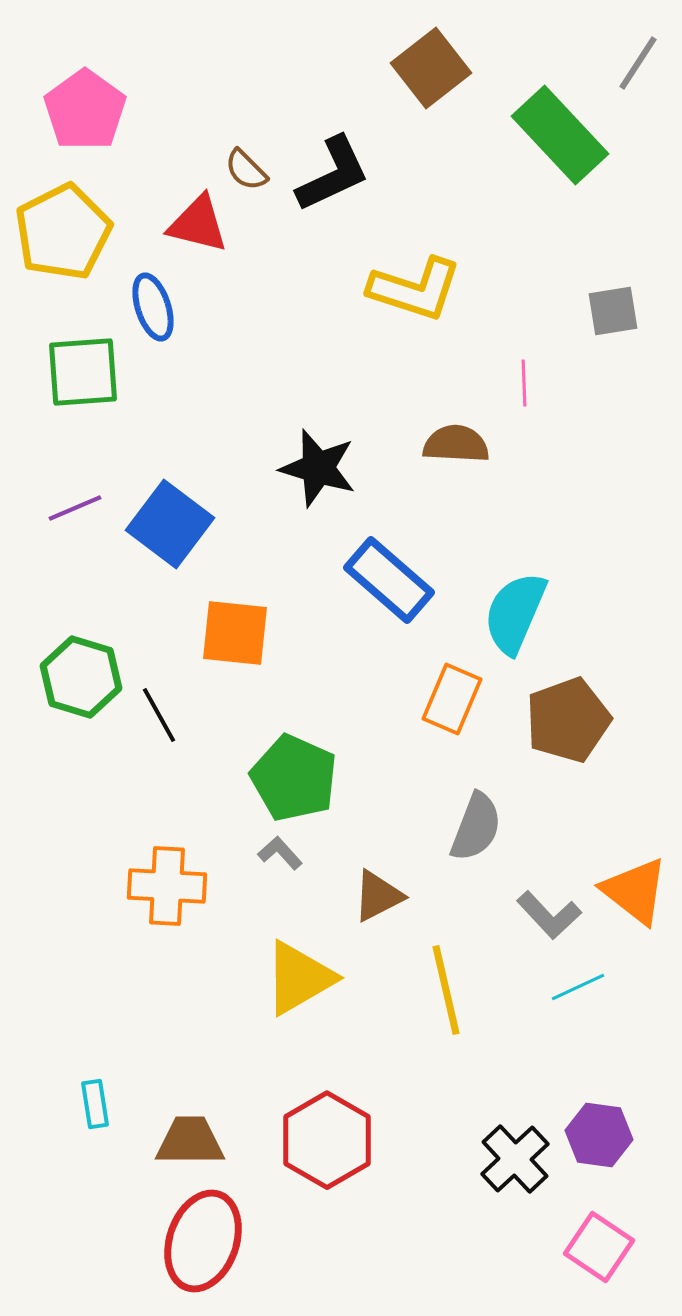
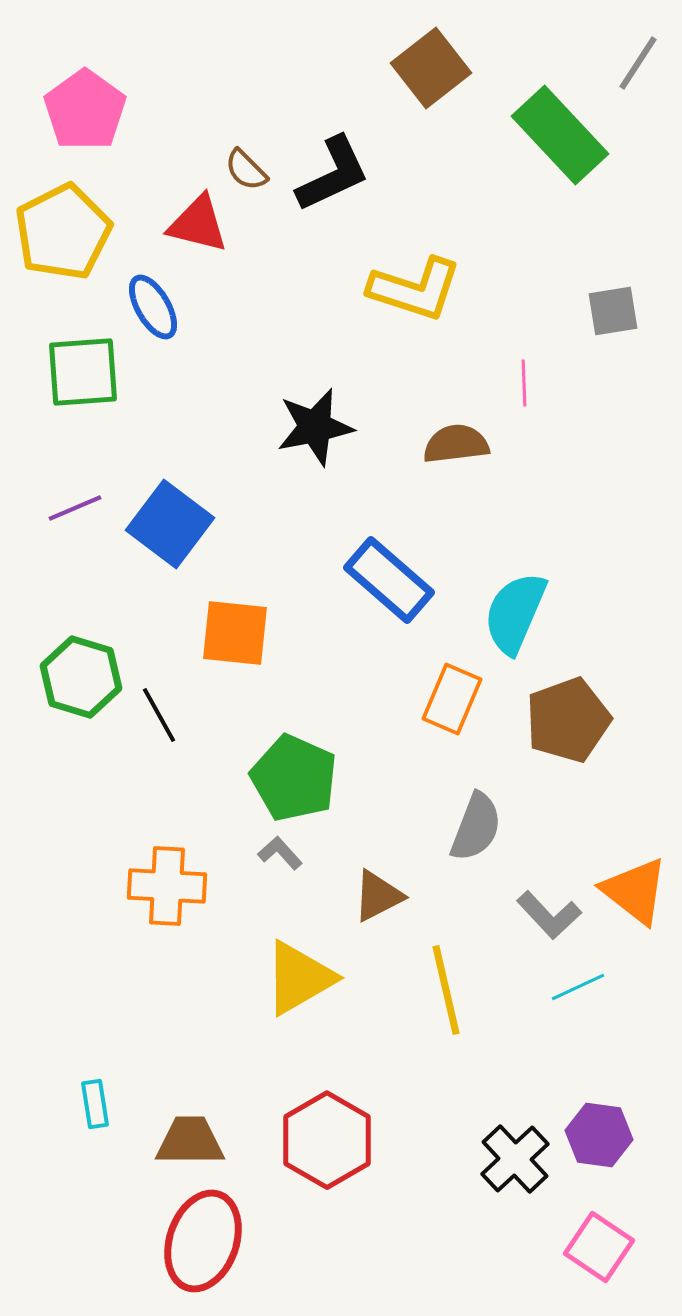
blue ellipse at (153, 307): rotated 12 degrees counterclockwise
brown semicircle at (456, 444): rotated 10 degrees counterclockwise
black star at (318, 468): moved 3 px left, 41 px up; rotated 28 degrees counterclockwise
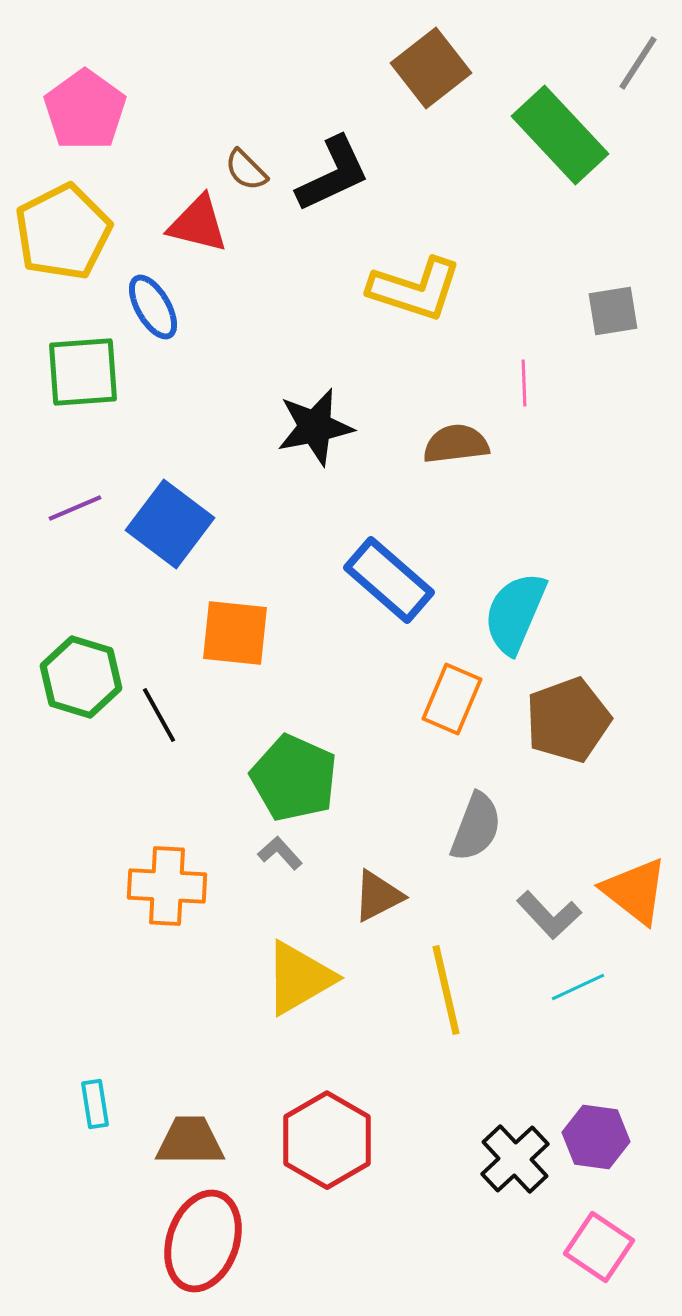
purple hexagon at (599, 1135): moved 3 px left, 2 px down
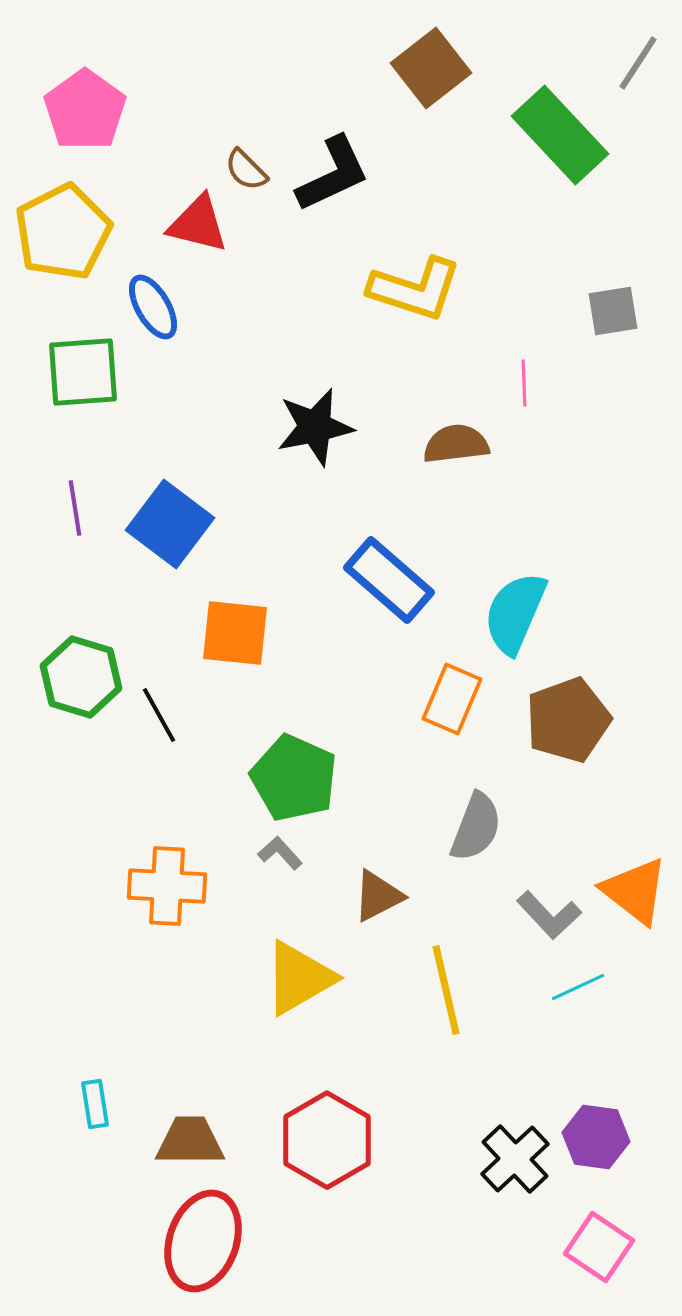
purple line at (75, 508): rotated 76 degrees counterclockwise
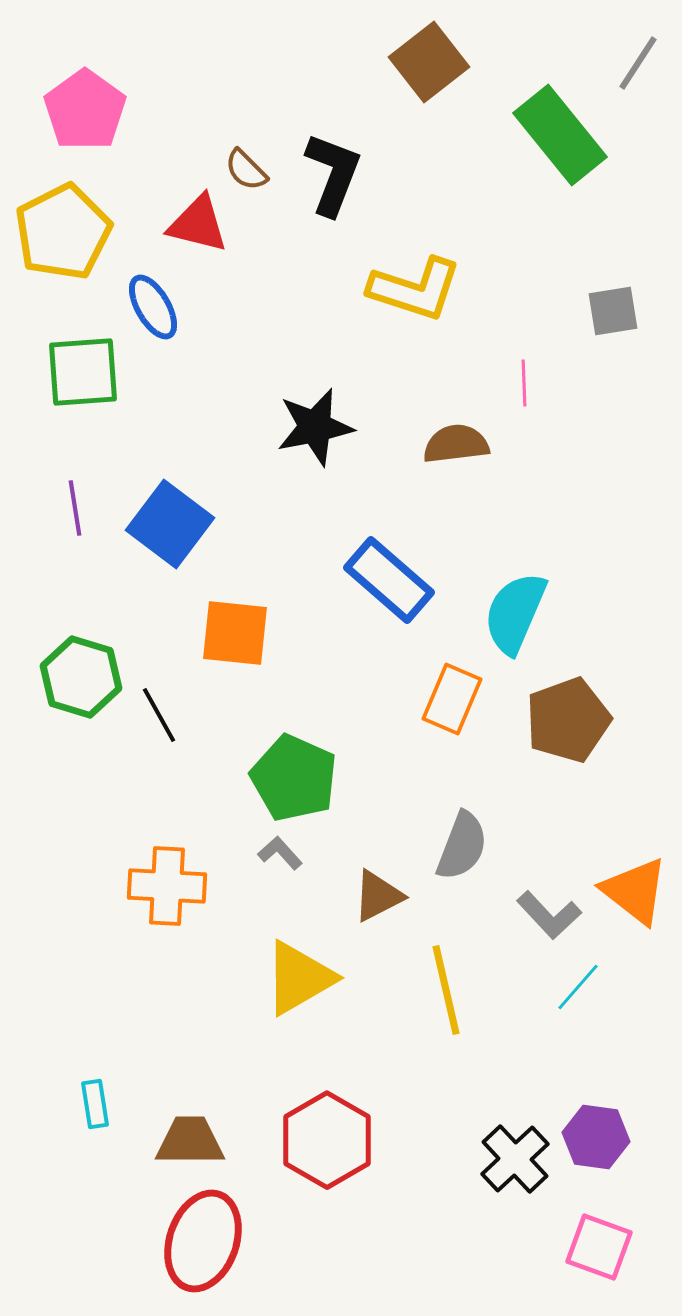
brown square at (431, 68): moved 2 px left, 6 px up
green rectangle at (560, 135): rotated 4 degrees clockwise
black L-shape at (333, 174): rotated 44 degrees counterclockwise
gray semicircle at (476, 827): moved 14 px left, 19 px down
cyan line at (578, 987): rotated 24 degrees counterclockwise
pink square at (599, 1247): rotated 14 degrees counterclockwise
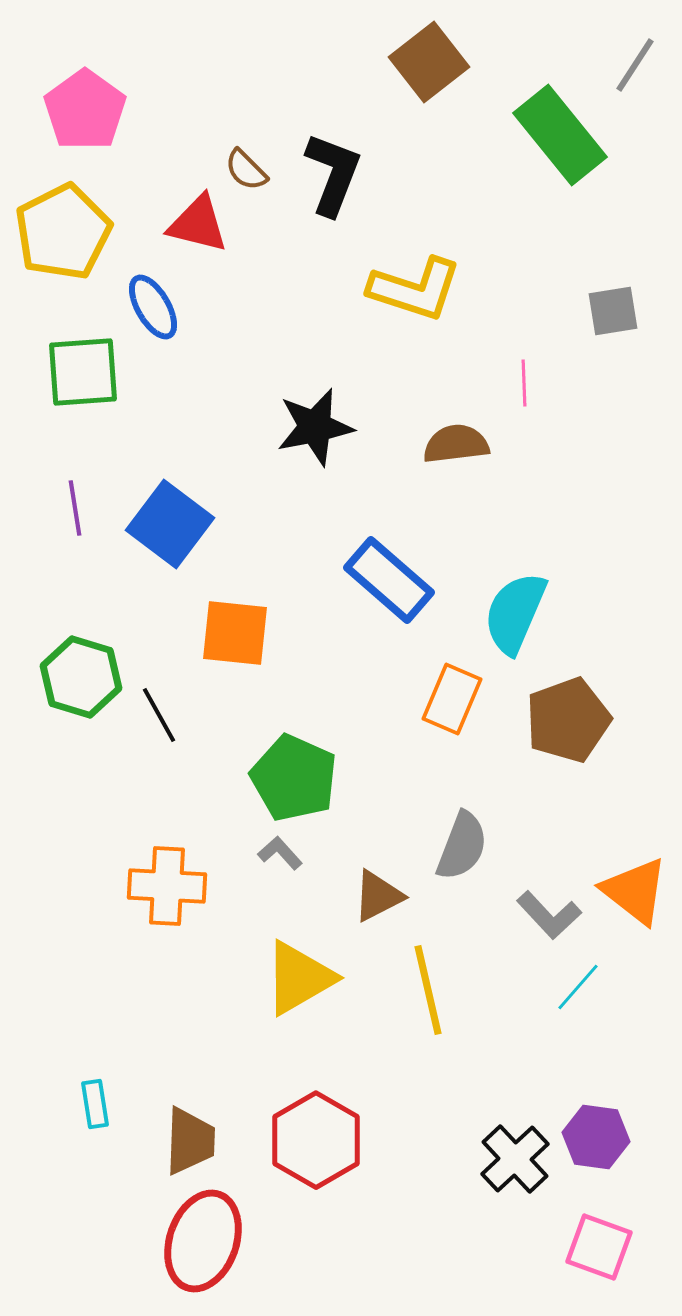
gray line at (638, 63): moved 3 px left, 2 px down
yellow line at (446, 990): moved 18 px left
red hexagon at (327, 1140): moved 11 px left
brown trapezoid at (190, 1141): rotated 92 degrees clockwise
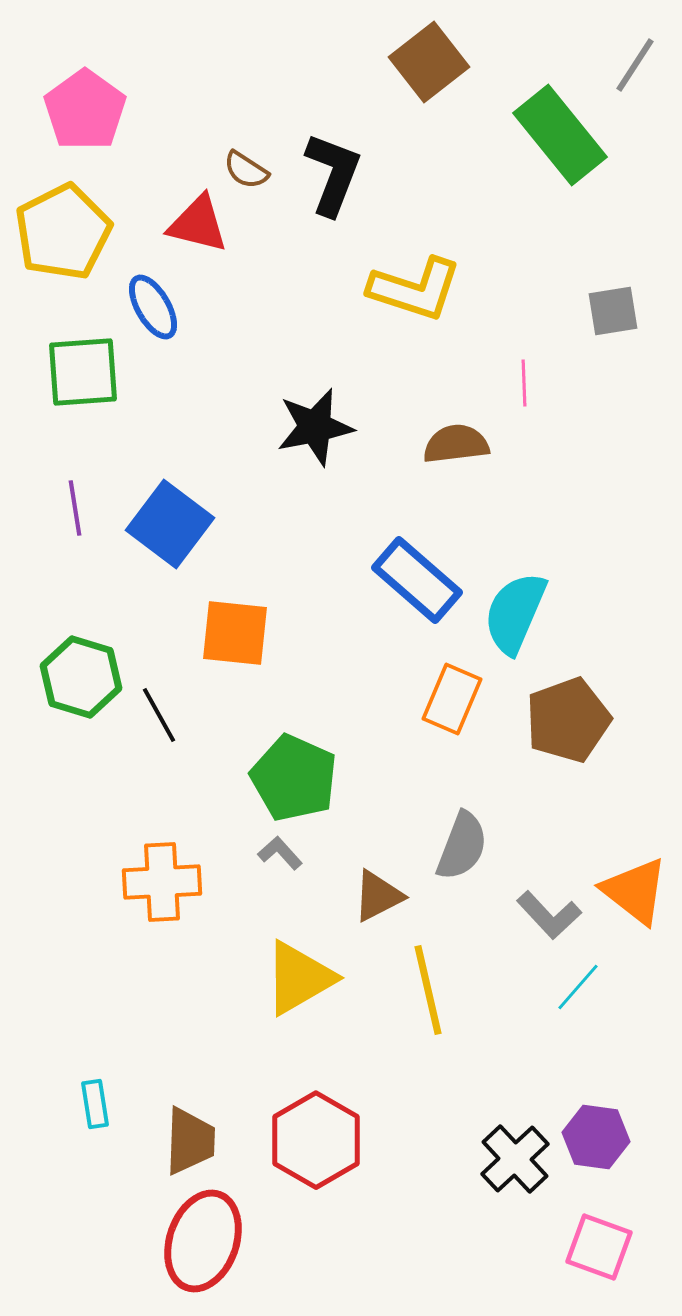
brown semicircle at (246, 170): rotated 12 degrees counterclockwise
blue rectangle at (389, 580): moved 28 px right
orange cross at (167, 886): moved 5 px left, 4 px up; rotated 6 degrees counterclockwise
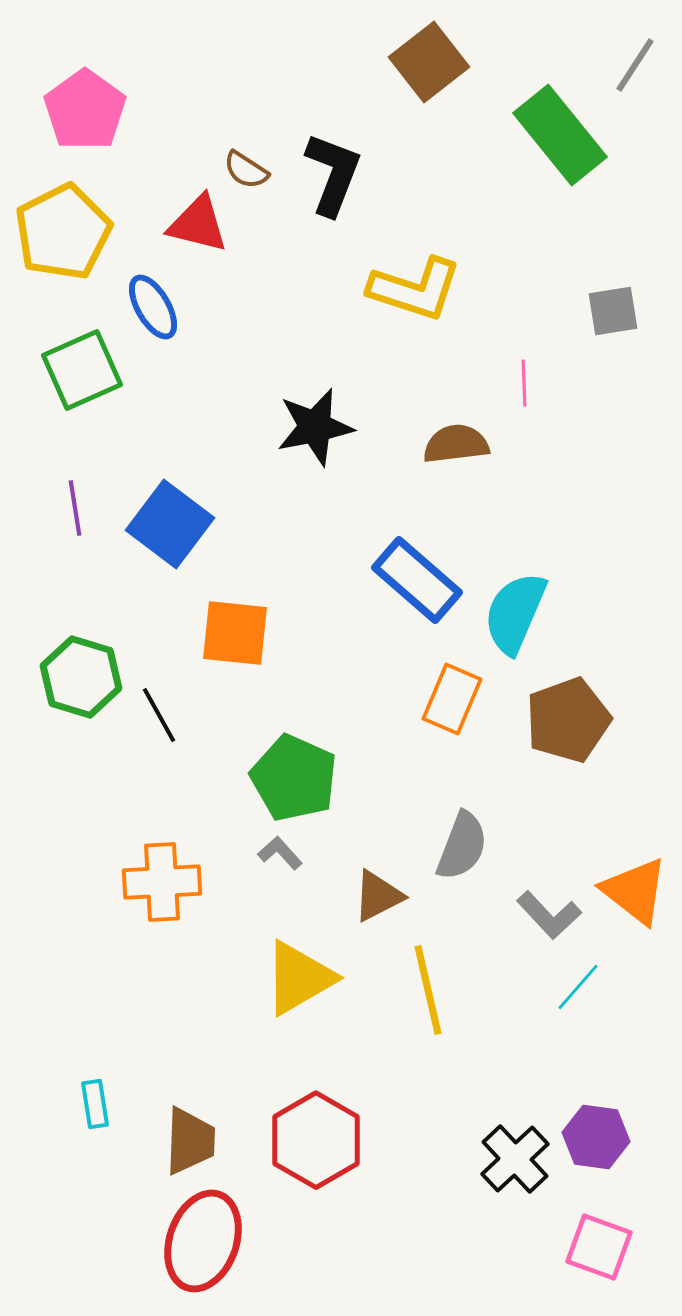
green square at (83, 372): moved 1 px left, 2 px up; rotated 20 degrees counterclockwise
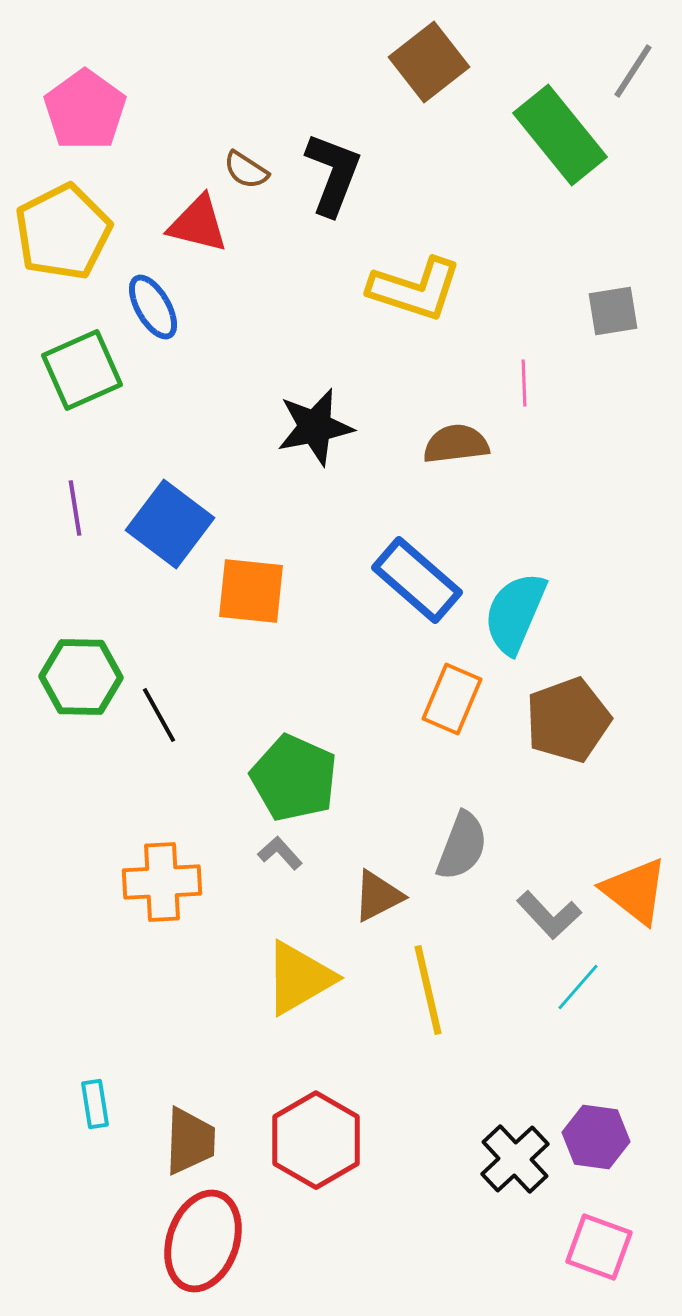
gray line at (635, 65): moved 2 px left, 6 px down
orange square at (235, 633): moved 16 px right, 42 px up
green hexagon at (81, 677): rotated 16 degrees counterclockwise
